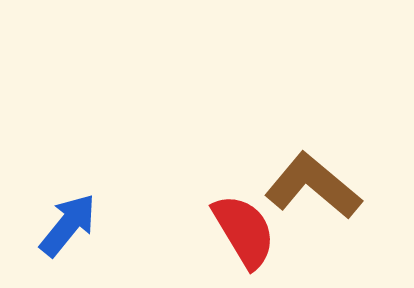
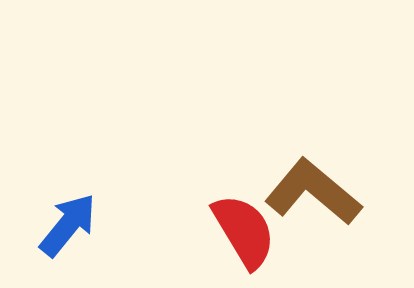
brown L-shape: moved 6 px down
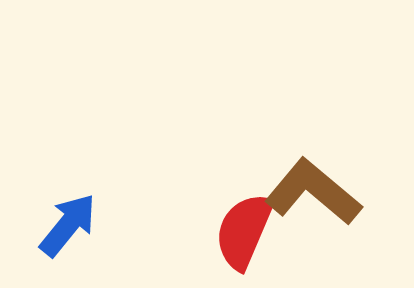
red semicircle: rotated 126 degrees counterclockwise
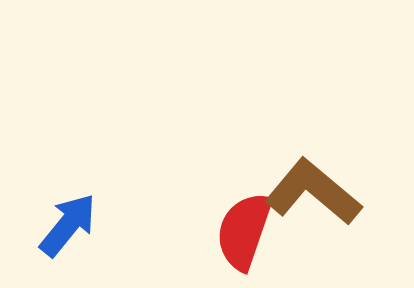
red semicircle: rotated 4 degrees counterclockwise
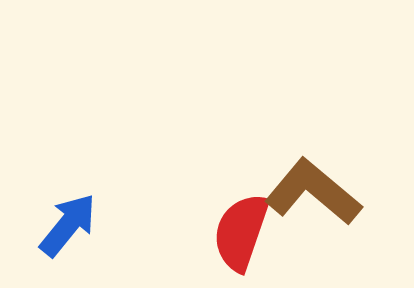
red semicircle: moved 3 px left, 1 px down
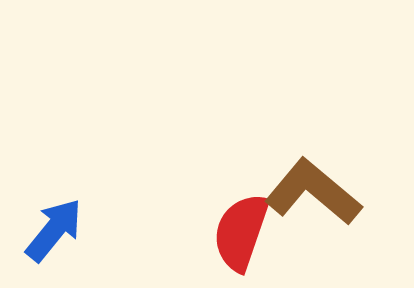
blue arrow: moved 14 px left, 5 px down
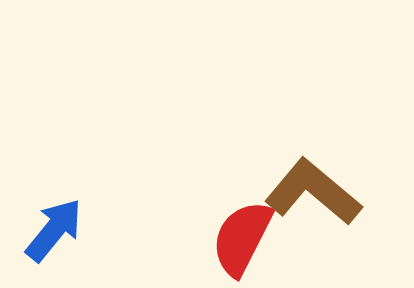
red semicircle: moved 1 px right, 6 px down; rotated 8 degrees clockwise
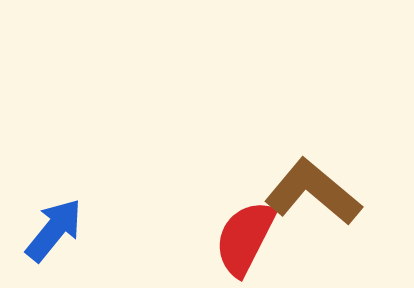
red semicircle: moved 3 px right
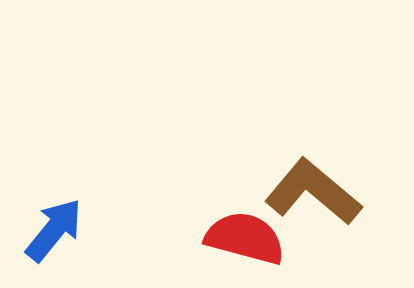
red semicircle: rotated 78 degrees clockwise
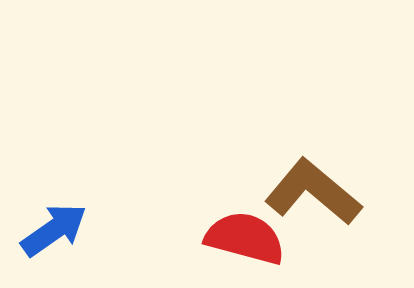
blue arrow: rotated 16 degrees clockwise
